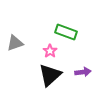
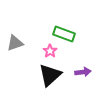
green rectangle: moved 2 px left, 2 px down
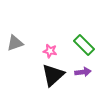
green rectangle: moved 20 px right, 11 px down; rotated 25 degrees clockwise
pink star: rotated 24 degrees counterclockwise
black triangle: moved 3 px right
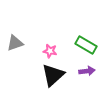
green rectangle: moved 2 px right; rotated 15 degrees counterclockwise
purple arrow: moved 4 px right, 1 px up
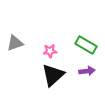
pink star: rotated 16 degrees counterclockwise
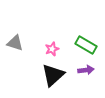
gray triangle: rotated 36 degrees clockwise
pink star: moved 2 px right, 2 px up; rotated 16 degrees counterclockwise
purple arrow: moved 1 px left, 1 px up
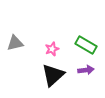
gray triangle: rotated 30 degrees counterclockwise
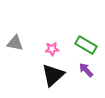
gray triangle: rotated 24 degrees clockwise
pink star: rotated 16 degrees clockwise
purple arrow: rotated 126 degrees counterclockwise
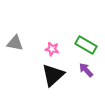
pink star: rotated 16 degrees clockwise
